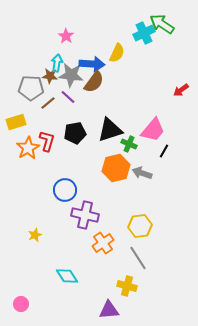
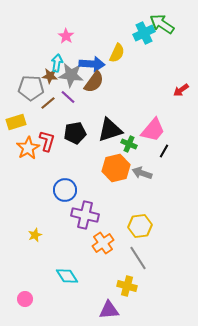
pink circle: moved 4 px right, 5 px up
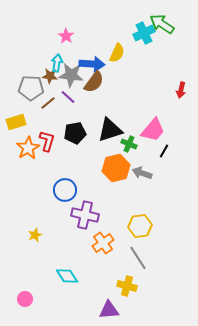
red arrow: rotated 42 degrees counterclockwise
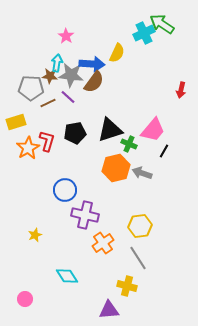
brown line: rotated 14 degrees clockwise
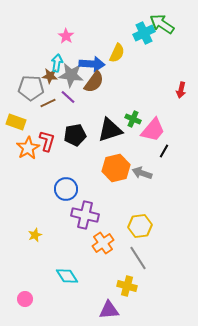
yellow rectangle: rotated 36 degrees clockwise
black pentagon: moved 2 px down
green cross: moved 4 px right, 25 px up
blue circle: moved 1 px right, 1 px up
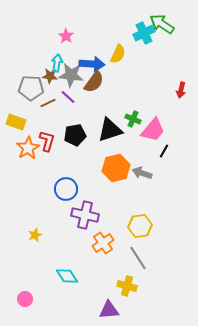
yellow semicircle: moved 1 px right, 1 px down
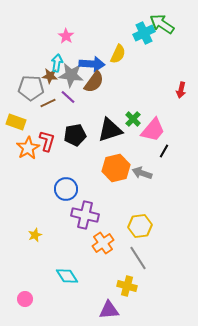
green cross: rotated 21 degrees clockwise
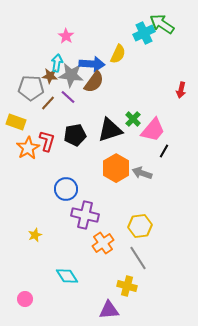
brown line: rotated 21 degrees counterclockwise
orange hexagon: rotated 16 degrees counterclockwise
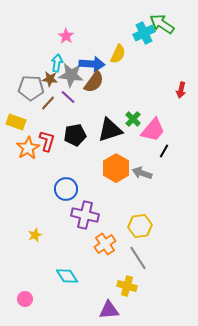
brown star: moved 3 px down
orange cross: moved 2 px right, 1 px down
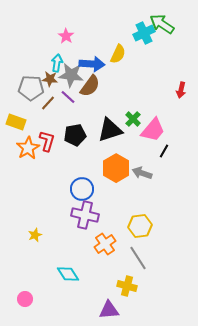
brown semicircle: moved 4 px left, 4 px down
blue circle: moved 16 px right
cyan diamond: moved 1 px right, 2 px up
